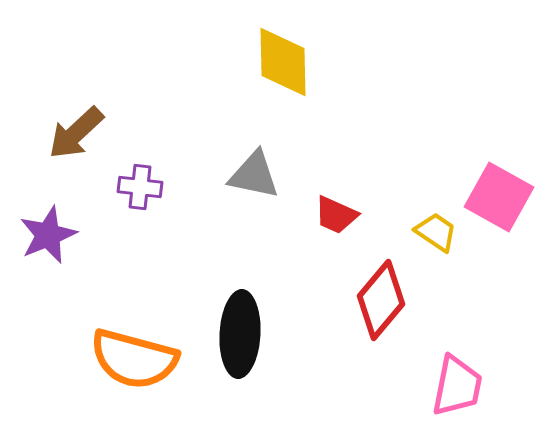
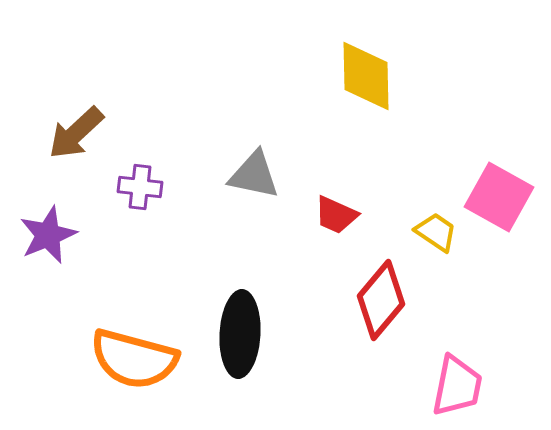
yellow diamond: moved 83 px right, 14 px down
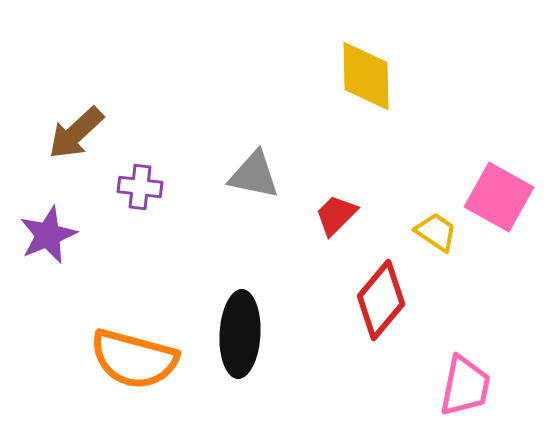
red trapezoid: rotated 111 degrees clockwise
pink trapezoid: moved 8 px right
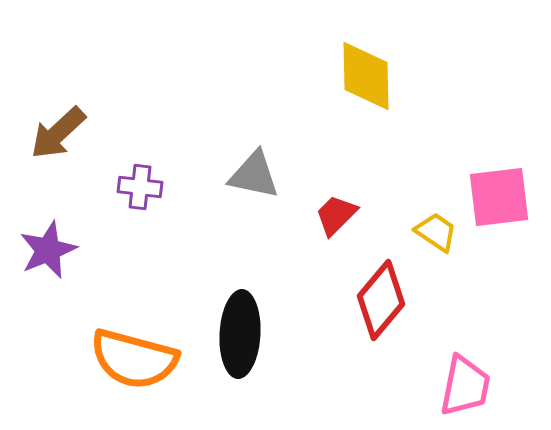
brown arrow: moved 18 px left
pink square: rotated 36 degrees counterclockwise
purple star: moved 15 px down
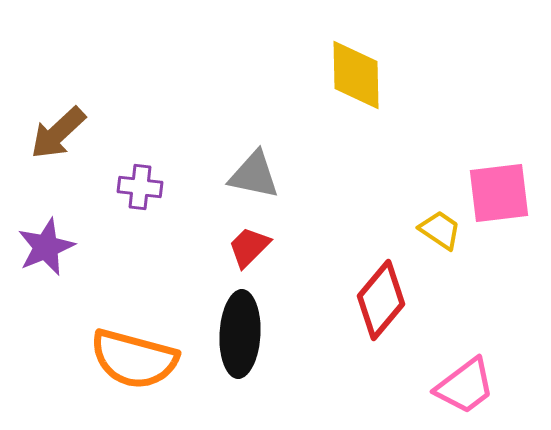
yellow diamond: moved 10 px left, 1 px up
pink square: moved 4 px up
red trapezoid: moved 87 px left, 32 px down
yellow trapezoid: moved 4 px right, 2 px up
purple star: moved 2 px left, 3 px up
pink trapezoid: rotated 42 degrees clockwise
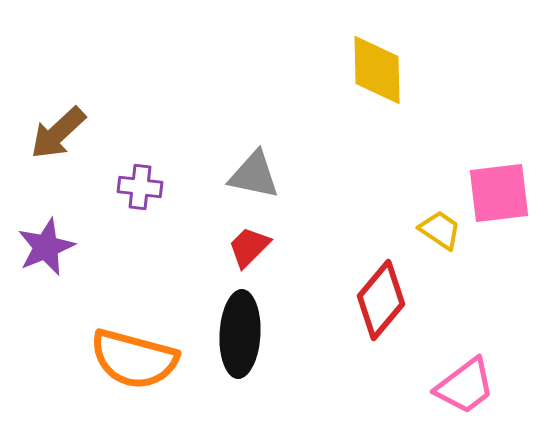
yellow diamond: moved 21 px right, 5 px up
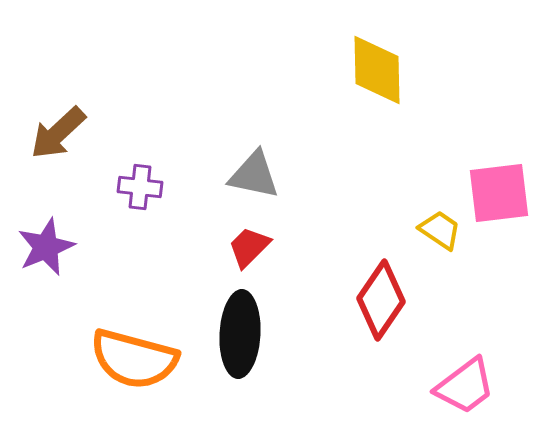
red diamond: rotated 6 degrees counterclockwise
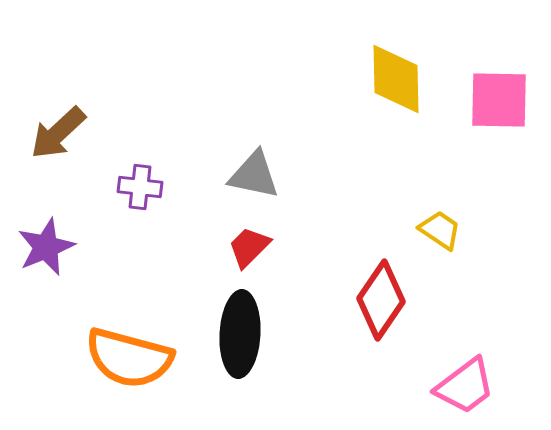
yellow diamond: moved 19 px right, 9 px down
pink square: moved 93 px up; rotated 8 degrees clockwise
orange semicircle: moved 5 px left, 1 px up
